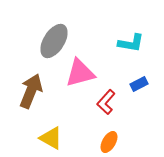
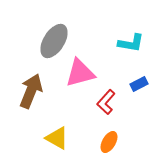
yellow triangle: moved 6 px right
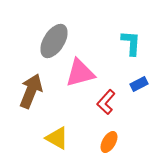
cyan L-shape: rotated 96 degrees counterclockwise
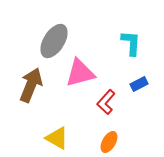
brown arrow: moved 6 px up
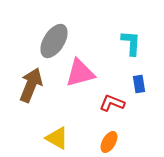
blue rectangle: rotated 72 degrees counterclockwise
red L-shape: moved 6 px right, 1 px down; rotated 70 degrees clockwise
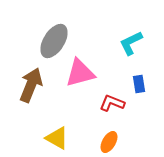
cyan L-shape: rotated 120 degrees counterclockwise
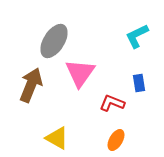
cyan L-shape: moved 6 px right, 7 px up
pink triangle: rotated 40 degrees counterclockwise
blue rectangle: moved 1 px up
orange ellipse: moved 7 px right, 2 px up
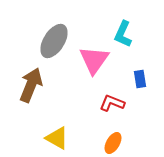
cyan L-shape: moved 14 px left, 2 px up; rotated 40 degrees counterclockwise
pink triangle: moved 14 px right, 13 px up
blue rectangle: moved 1 px right, 4 px up
orange ellipse: moved 3 px left, 3 px down
